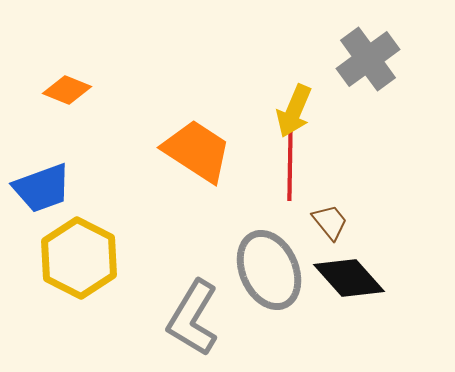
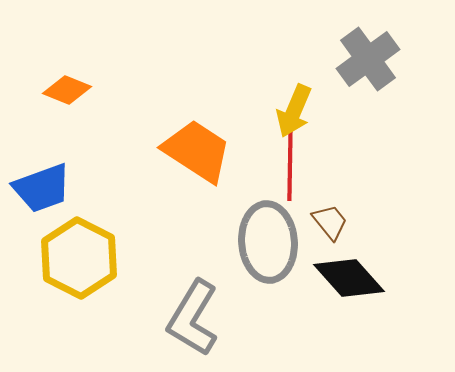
gray ellipse: moved 1 px left, 28 px up; rotated 20 degrees clockwise
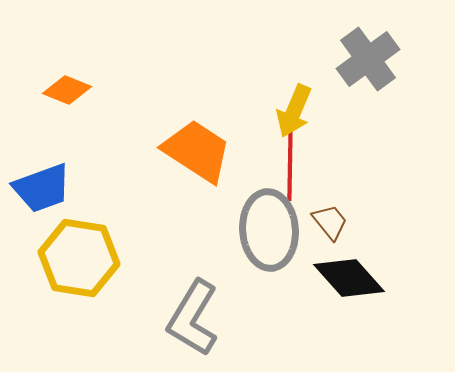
gray ellipse: moved 1 px right, 12 px up
yellow hexagon: rotated 18 degrees counterclockwise
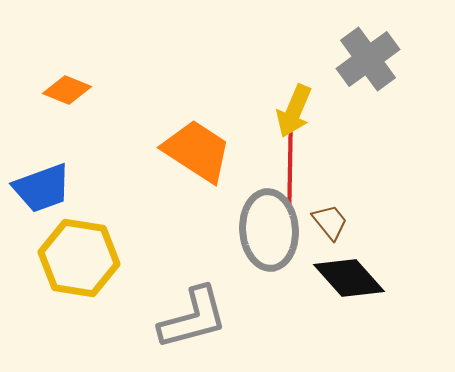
red line: moved 4 px down
gray L-shape: rotated 136 degrees counterclockwise
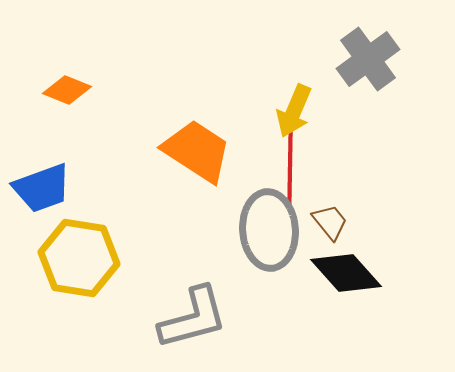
black diamond: moved 3 px left, 5 px up
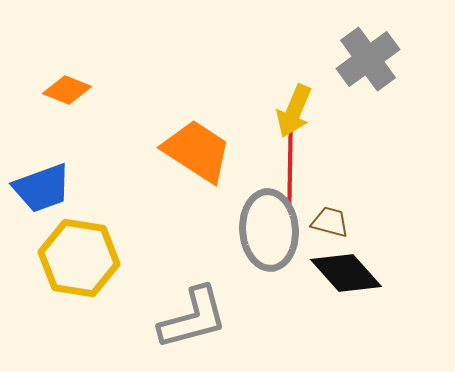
brown trapezoid: rotated 36 degrees counterclockwise
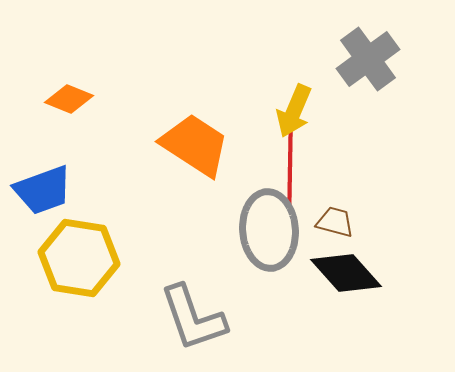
orange diamond: moved 2 px right, 9 px down
orange trapezoid: moved 2 px left, 6 px up
blue trapezoid: moved 1 px right, 2 px down
brown trapezoid: moved 5 px right
gray L-shape: rotated 86 degrees clockwise
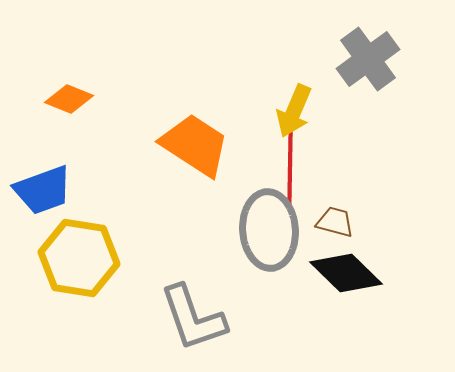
black diamond: rotated 4 degrees counterclockwise
